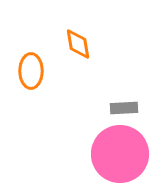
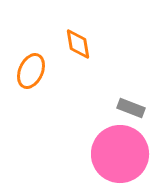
orange ellipse: rotated 24 degrees clockwise
gray rectangle: moved 7 px right; rotated 24 degrees clockwise
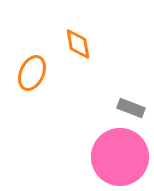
orange ellipse: moved 1 px right, 2 px down
pink circle: moved 3 px down
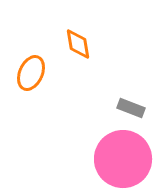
orange ellipse: moved 1 px left
pink circle: moved 3 px right, 2 px down
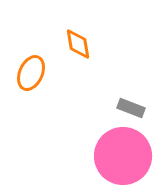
pink circle: moved 3 px up
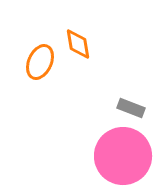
orange ellipse: moved 9 px right, 11 px up
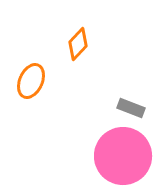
orange diamond: rotated 52 degrees clockwise
orange ellipse: moved 9 px left, 19 px down
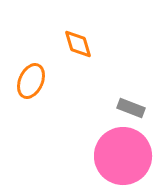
orange diamond: rotated 60 degrees counterclockwise
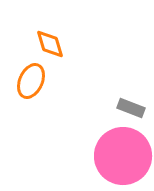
orange diamond: moved 28 px left
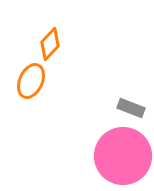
orange diamond: rotated 60 degrees clockwise
